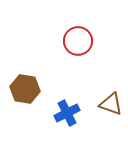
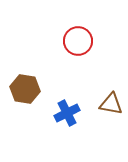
brown triangle: rotated 10 degrees counterclockwise
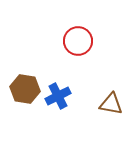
blue cross: moved 9 px left, 17 px up
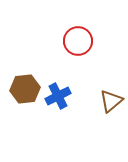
brown hexagon: rotated 16 degrees counterclockwise
brown triangle: moved 3 px up; rotated 50 degrees counterclockwise
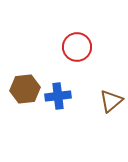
red circle: moved 1 px left, 6 px down
blue cross: rotated 20 degrees clockwise
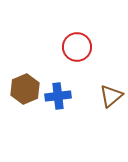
brown hexagon: rotated 16 degrees counterclockwise
brown triangle: moved 5 px up
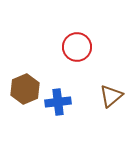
blue cross: moved 6 px down
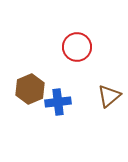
brown hexagon: moved 5 px right
brown triangle: moved 2 px left
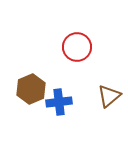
brown hexagon: moved 1 px right
blue cross: moved 1 px right
